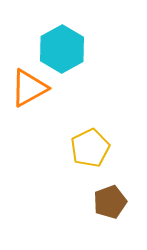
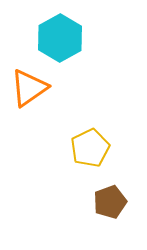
cyan hexagon: moved 2 px left, 11 px up
orange triangle: rotated 6 degrees counterclockwise
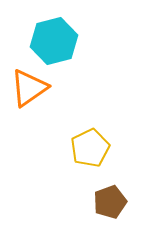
cyan hexagon: moved 6 px left, 3 px down; rotated 15 degrees clockwise
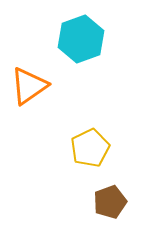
cyan hexagon: moved 27 px right, 2 px up; rotated 6 degrees counterclockwise
orange triangle: moved 2 px up
